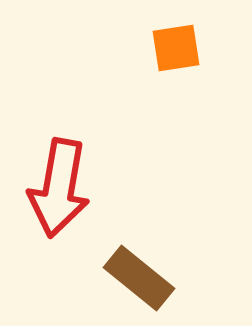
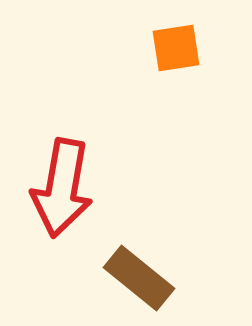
red arrow: moved 3 px right
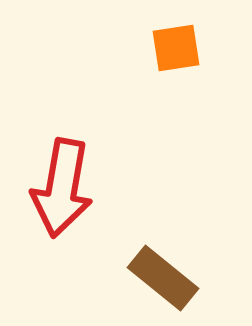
brown rectangle: moved 24 px right
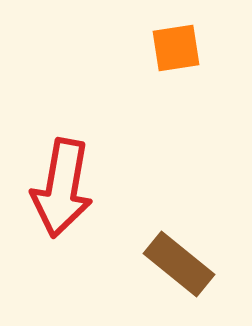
brown rectangle: moved 16 px right, 14 px up
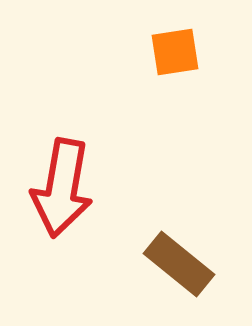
orange square: moved 1 px left, 4 px down
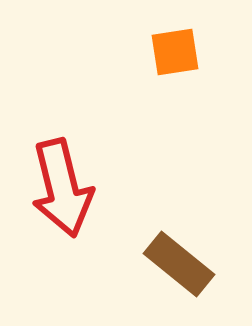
red arrow: rotated 24 degrees counterclockwise
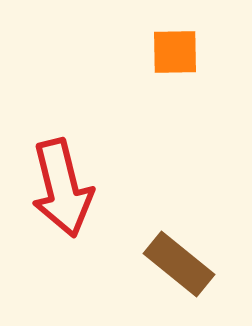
orange square: rotated 8 degrees clockwise
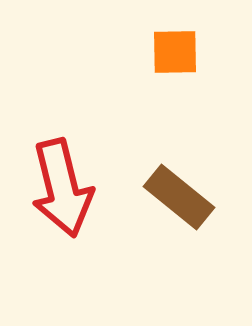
brown rectangle: moved 67 px up
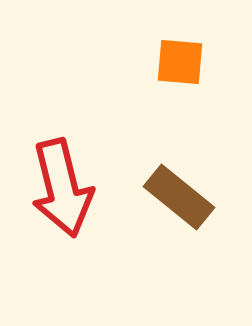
orange square: moved 5 px right, 10 px down; rotated 6 degrees clockwise
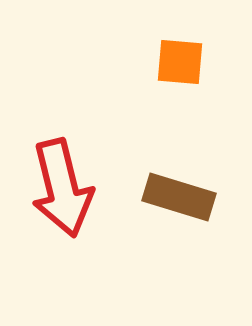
brown rectangle: rotated 22 degrees counterclockwise
